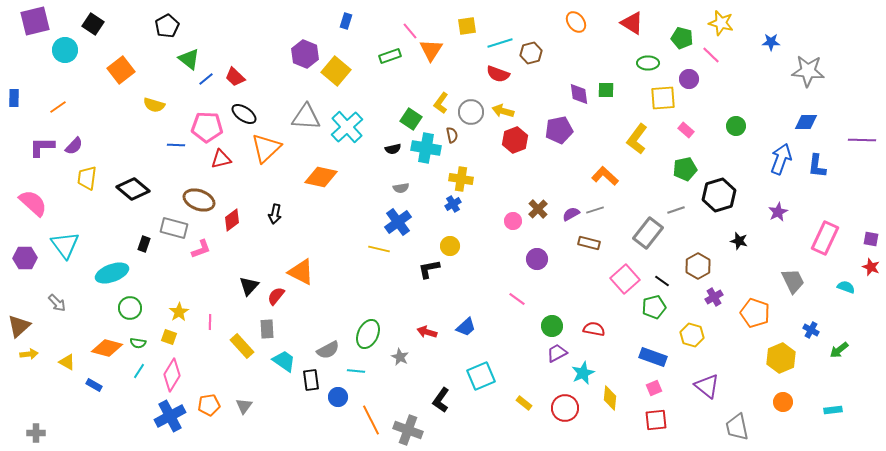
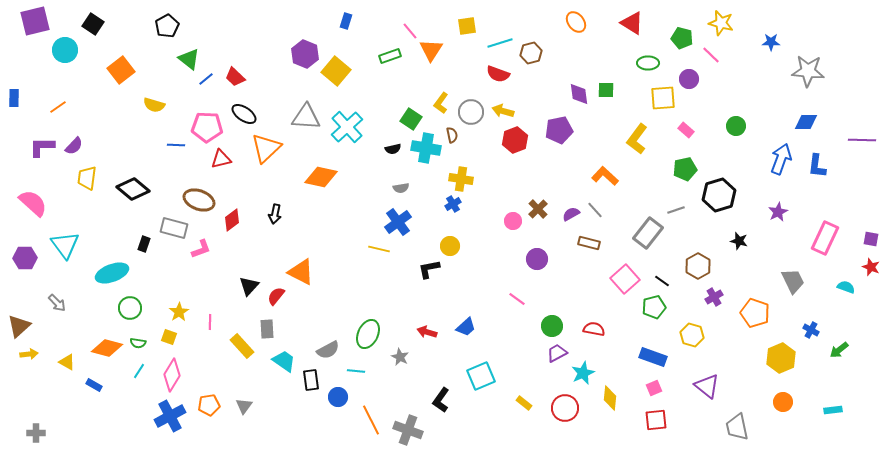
gray line at (595, 210): rotated 66 degrees clockwise
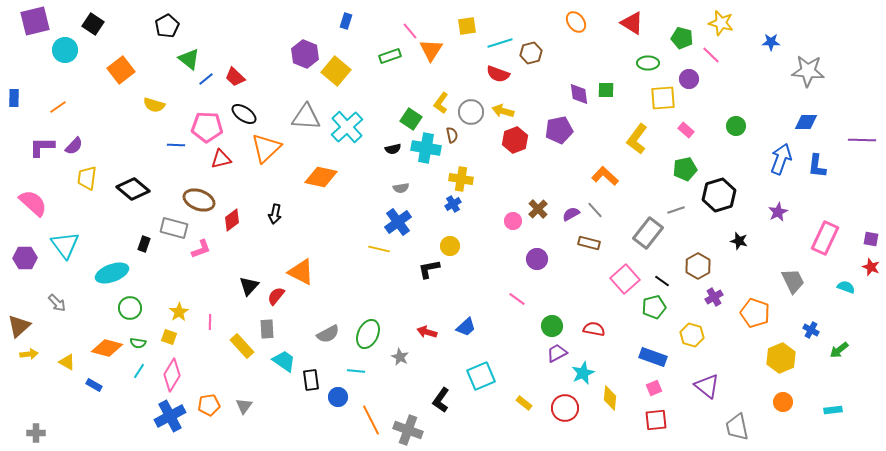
gray semicircle at (328, 350): moved 16 px up
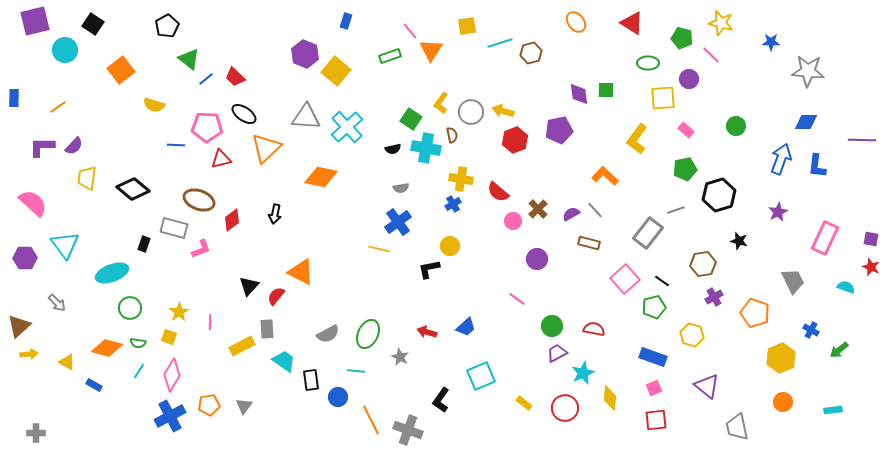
red semicircle at (498, 74): moved 118 px down; rotated 20 degrees clockwise
brown hexagon at (698, 266): moved 5 px right, 2 px up; rotated 20 degrees clockwise
yellow rectangle at (242, 346): rotated 75 degrees counterclockwise
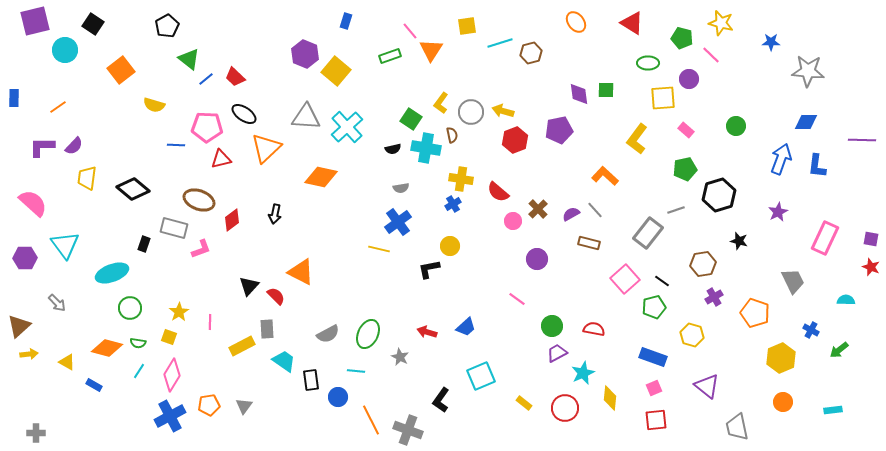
cyan semicircle at (846, 287): moved 13 px down; rotated 18 degrees counterclockwise
red semicircle at (276, 296): rotated 96 degrees clockwise
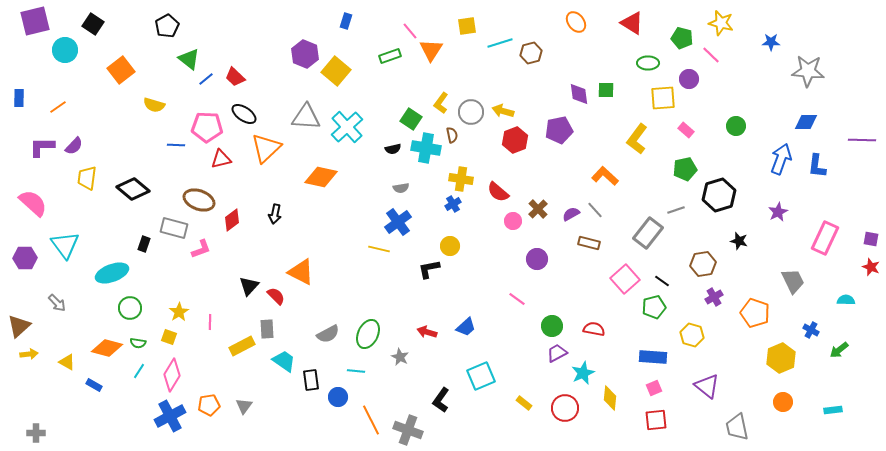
blue rectangle at (14, 98): moved 5 px right
blue rectangle at (653, 357): rotated 16 degrees counterclockwise
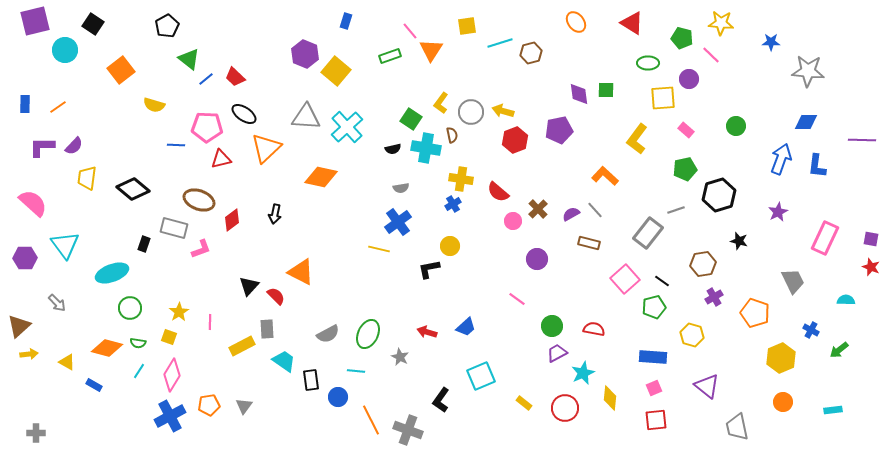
yellow star at (721, 23): rotated 10 degrees counterclockwise
blue rectangle at (19, 98): moved 6 px right, 6 px down
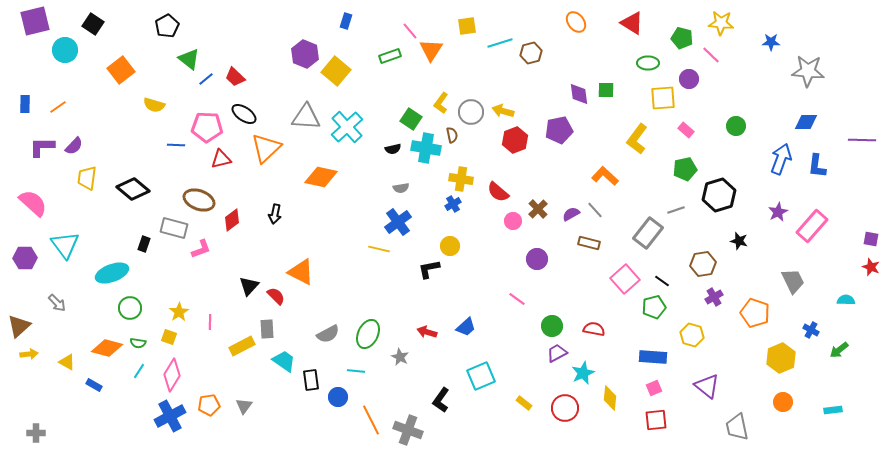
pink rectangle at (825, 238): moved 13 px left, 12 px up; rotated 16 degrees clockwise
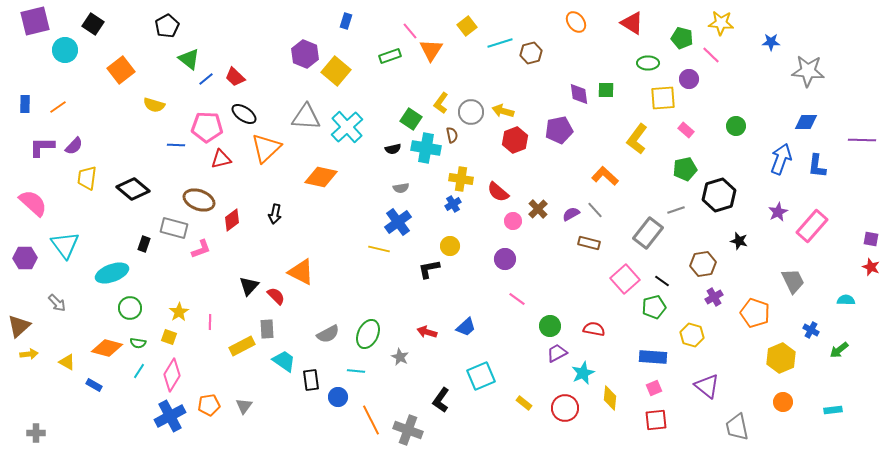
yellow square at (467, 26): rotated 30 degrees counterclockwise
purple circle at (537, 259): moved 32 px left
green circle at (552, 326): moved 2 px left
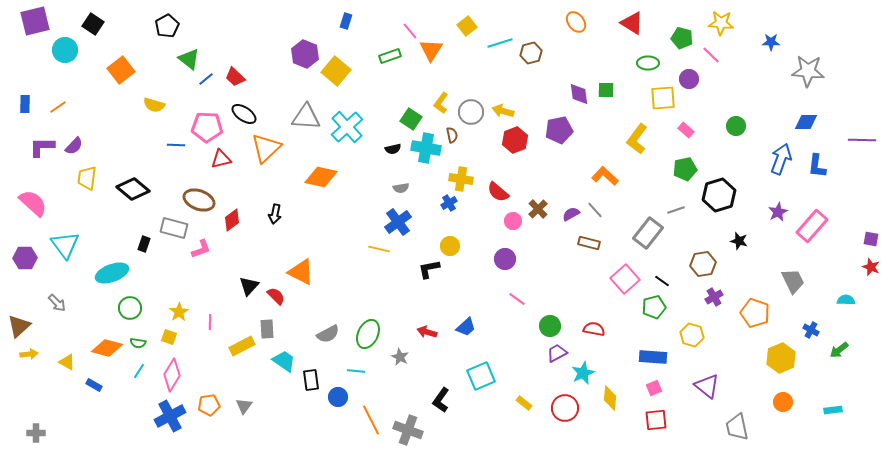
blue cross at (453, 204): moved 4 px left, 1 px up
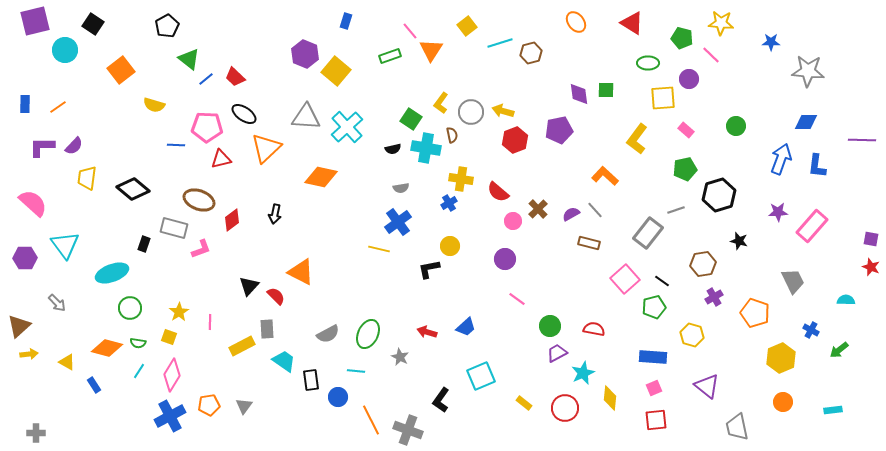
purple star at (778, 212): rotated 24 degrees clockwise
blue rectangle at (94, 385): rotated 28 degrees clockwise
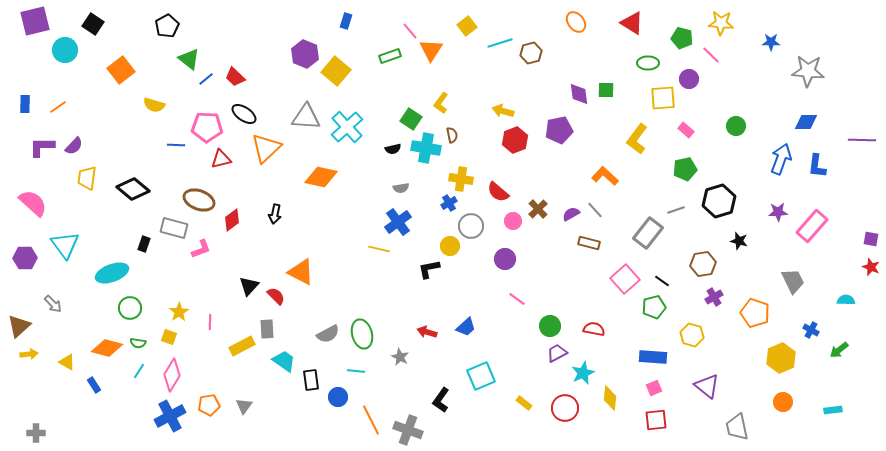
gray circle at (471, 112): moved 114 px down
black hexagon at (719, 195): moved 6 px down
gray arrow at (57, 303): moved 4 px left, 1 px down
green ellipse at (368, 334): moved 6 px left; rotated 40 degrees counterclockwise
